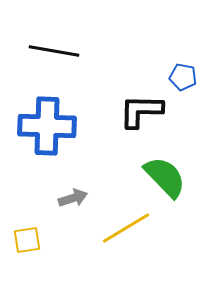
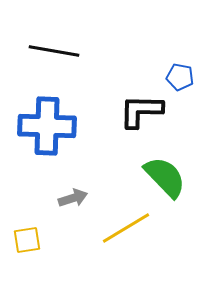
blue pentagon: moved 3 px left
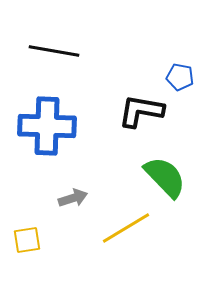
black L-shape: rotated 9 degrees clockwise
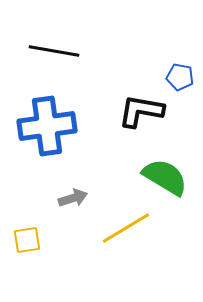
blue cross: rotated 10 degrees counterclockwise
green semicircle: rotated 15 degrees counterclockwise
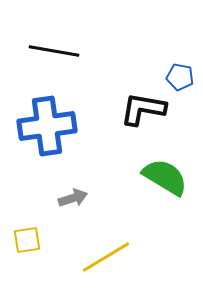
black L-shape: moved 2 px right, 2 px up
yellow line: moved 20 px left, 29 px down
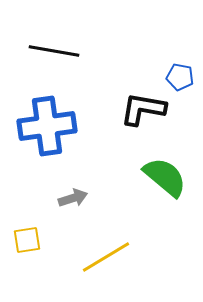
green semicircle: rotated 9 degrees clockwise
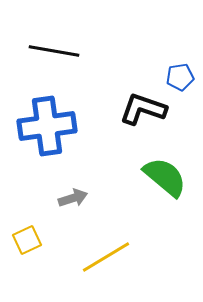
blue pentagon: rotated 20 degrees counterclockwise
black L-shape: rotated 9 degrees clockwise
yellow square: rotated 16 degrees counterclockwise
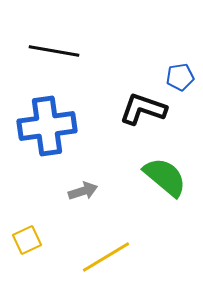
gray arrow: moved 10 px right, 7 px up
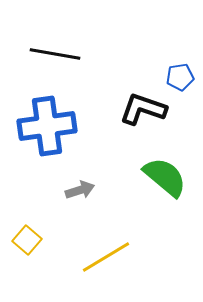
black line: moved 1 px right, 3 px down
gray arrow: moved 3 px left, 1 px up
yellow square: rotated 24 degrees counterclockwise
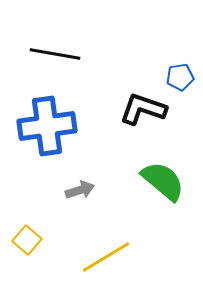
green semicircle: moved 2 px left, 4 px down
